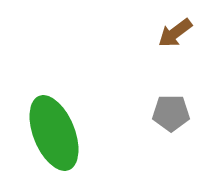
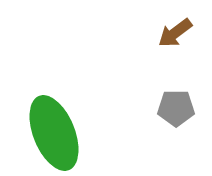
gray pentagon: moved 5 px right, 5 px up
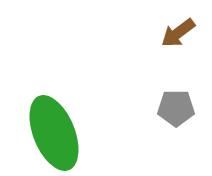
brown arrow: moved 3 px right
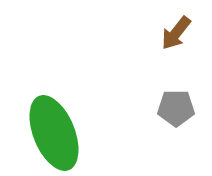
brown arrow: moved 2 px left; rotated 15 degrees counterclockwise
